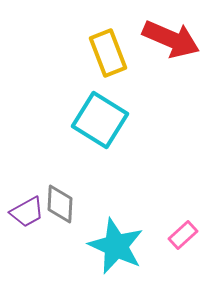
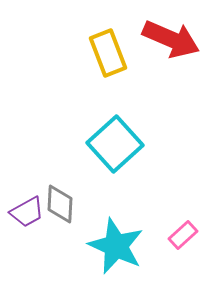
cyan square: moved 15 px right, 24 px down; rotated 16 degrees clockwise
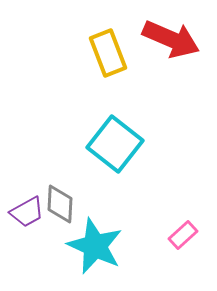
cyan square: rotated 10 degrees counterclockwise
cyan star: moved 21 px left
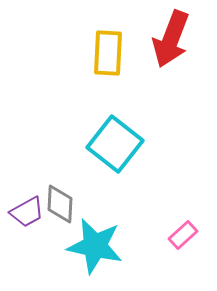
red arrow: rotated 88 degrees clockwise
yellow rectangle: rotated 24 degrees clockwise
cyan star: rotated 12 degrees counterclockwise
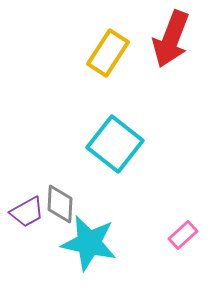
yellow rectangle: rotated 30 degrees clockwise
cyan star: moved 6 px left, 3 px up
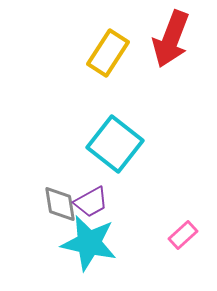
gray diamond: rotated 12 degrees counterclockwise
purple trapezoid: moved 64 px right, 10 px up
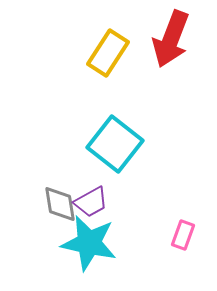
pink rectangle: rotated 28 degrees counterclockwise
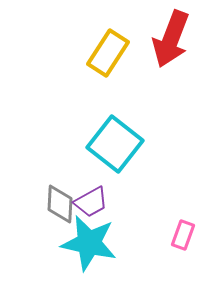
gray diamond: rotated 12 degrees clockwise
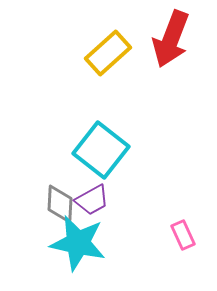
yellow rectangle: rotated 15 degrees clockwise
cyan square: moved 14 px left, 6 px down
purple trapezoid: moved 1 px right, 2 px up
pink rectangle: rotated 44 degrees counterclockwise
cyan star: moved 11 px left
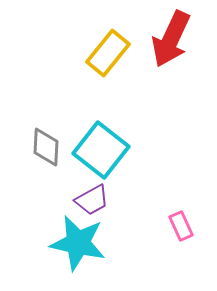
red arrow: rotated 4 degrees clockwise
yellow rectangle: rotated 9 degrees counterclockwise
gray diamond: moved 14 px left, 57 px up
pink rectangle: moved 2 px left, 9 px up
